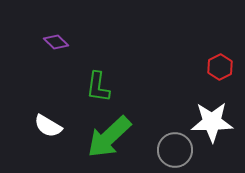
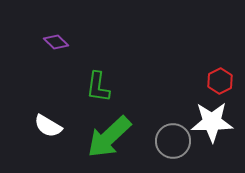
red hexagon: moved 14 px down
gray circle: moved 2 px left, 9 px up
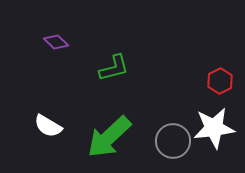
green L-shape: moved 16 px right, 19 px up; rotated 112 degrees counterclockwise
white star: moved 2 px right, 6 px down; rotated 6 degrees counterclockwise
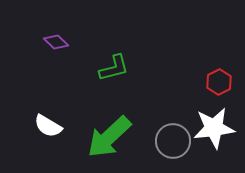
red hexagon: moved 1 px left, 1 px down
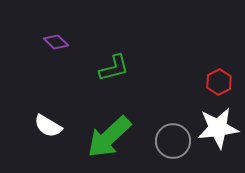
white star: moved 4 px right
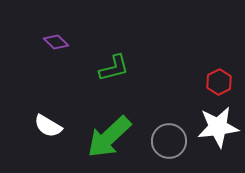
white star: moved 1 px up
gray circle: moved 4 px left
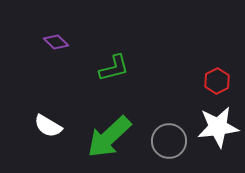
red hexagon: moved 2 px left, 1 px up
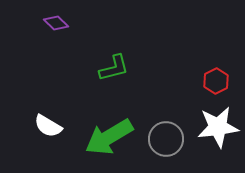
purple diamond: moved 19 px up
red hexagon: moved 1 px left
green arrow: rotated 12 degrees clockwise
gray circle: moved 3 px left, 2 px up
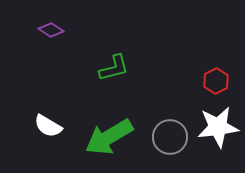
purple diamond: moved 5 px left, 7 px down; rotated 10 degrees counterclockwise
gray circle: moved 4 px right, 2 px up
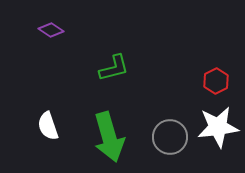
white semicircle: rotated 40 degrees clockwise
green arrow: rotated 75 degrees counterclockwise
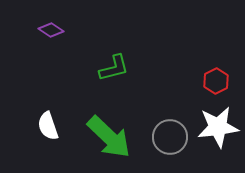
green arrow: rotated 30 degrees counterclockwise
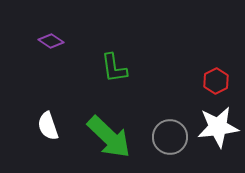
purple diamond: moved 11 px down
green L-shape: rotated 96 degrees clockwise
